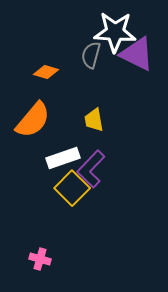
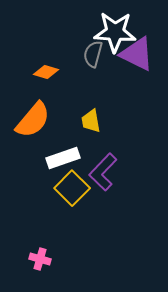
gray semicircle: moved 2 px right, 1 px up
yellow trapezoid: moved 3 px left, 1 px down
purple L-shape: moved 12 px right, 3 px down
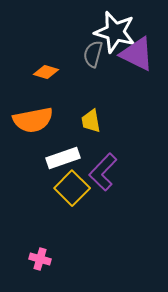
white star: rotated 12 degrees clockwise
orange semicircle: rotated 39 degrees clockwise
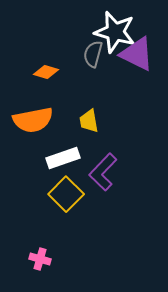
yellow trapezoid: moved 2 px left
yellow square: moved 6 px left, 6 px down
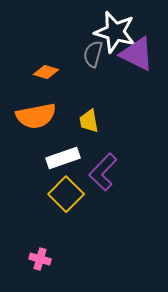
orange semicircle: moved 3 px right, 4 px up
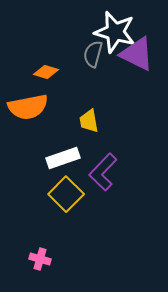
orange semicircle: moved 8 px left, 9 px up
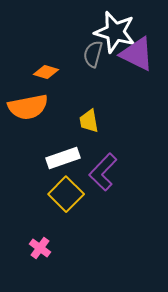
pink cross: moved 11 px up; rotated 20 degrees clockwise
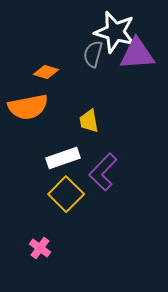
purple triangle: rotated 30 degrees counterclockwise
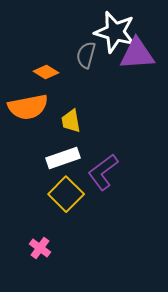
gray semicircle: moved 7 px left, 1 px down
orange diamond: rotated 15 degrees clockwise
yellow trapezoid: moved 18 px left
purple L-shape: rotated 9 degrees clockwise
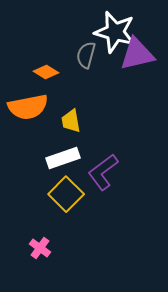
purple triangle: rotated 9 degrees counterclockwise
